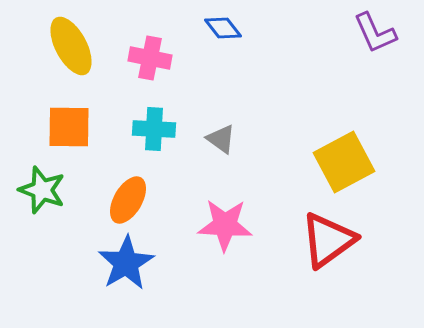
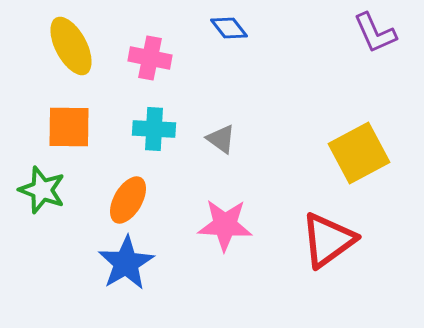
blue diamond: moved 6 px right
yellow square: moved 15 px right, 9 px up
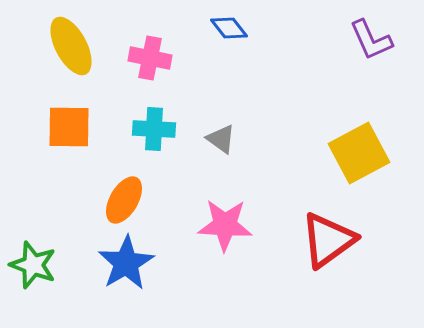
purple L-shape: moved 4 px left, 7 px down
green star: moved 9 px left, 75 px down
orange ellipse: moved 4 px left
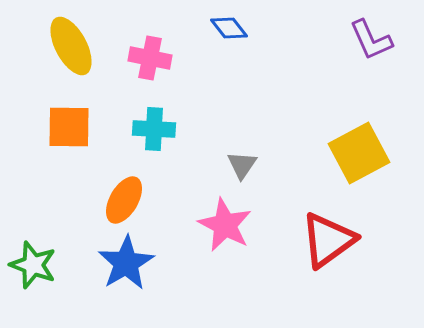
gray triangle: moved 21 px right, 26 px down; rotated 28 degrees clockwise
pink star: rotated 24 degrees clockwise
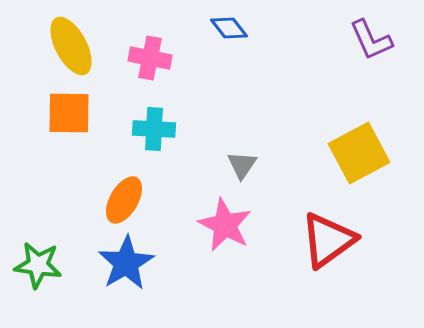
orange square: moved 14 px up
green star: moved 5 px right; rotated 12 degrees counterclockwise
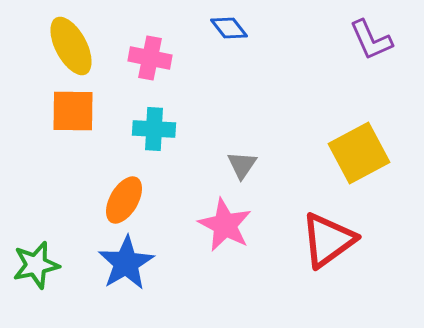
orange square: moved 4 px right, 2 px up
green star: moved 2 px left; rotated 21 degrees counterclockwise
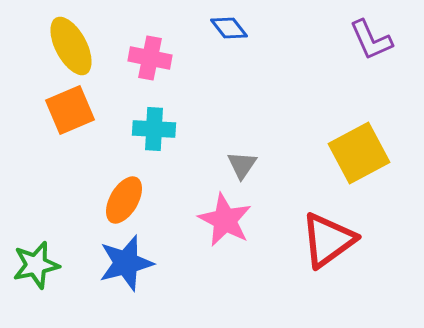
orange square: moved 3 px left, 1 px up; rotated 24 degrees counterclockwise
pink star: moved 5 px up
blue star: rotated 16 degrees clockwise
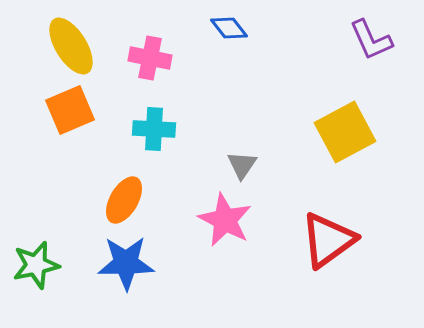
yellow ellipse: rotated 4 degrees counterclockwise
yellow square: moved 14 px left, 21 px up
blue star: rotated 14 degrees clockwise
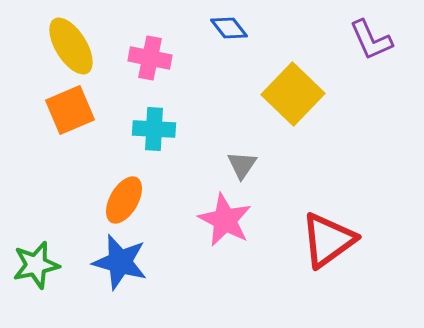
yellow square: moved 52 px left, 38 px up; rotated 18 degrees counterclockwise
blue star: moved 6 px left, 1 px up; rotated 16 degrees clockwise
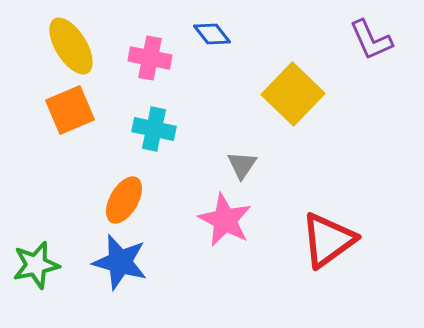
blue diamond: moved 17 px left, 6 px down
cyan cross: rotated 9 degrees clockwise
